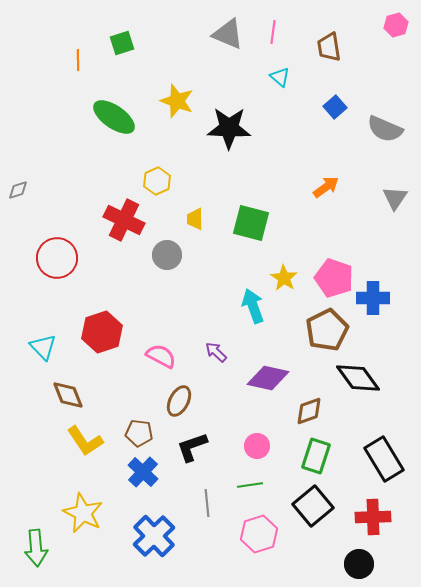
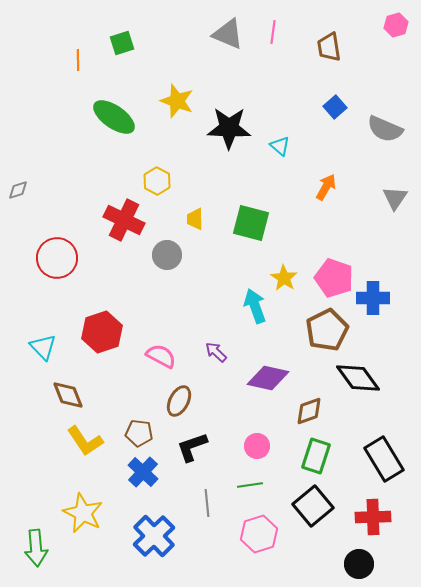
cyan triangle at (280, 77): moved 69 px down
yellow hexagon at (157, 181): rotated 8 degrees counterclockwise
orange arrow at (326, 187): rotated 24 degrees counterclockwise
cyan arrow at (253, 306): moved 2 px right
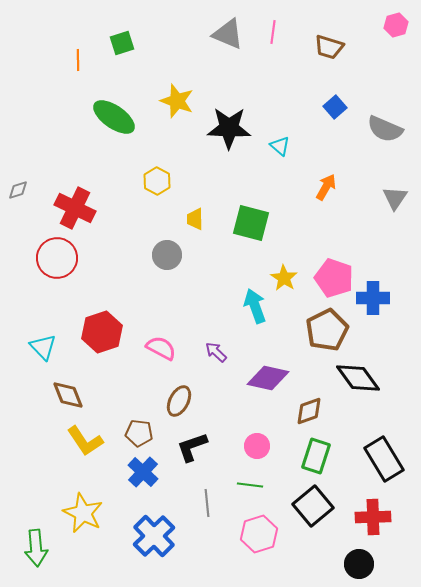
brown trapezoid at (329, 47): rotated 64 degrees counterclockwise
red cross at (124, 220): moved 49 px left, 12 px up
pink semicircle at (161, 356): moved 8 px up
green line at (250, 485): rotated 15 degrees clockwise
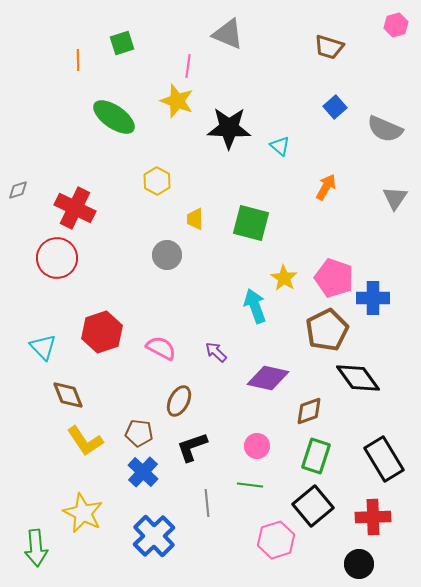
pink line at (273, 32): moved 85 px left, 34 px down
pink hexagon at (259, 534): moved 17 px right, 6 px down
